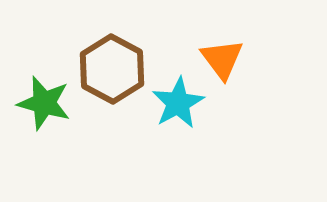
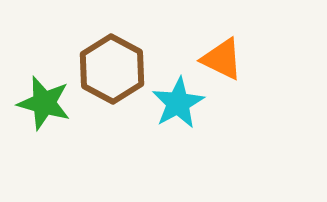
orange triangle: rotated 27 degrees counterclockwise
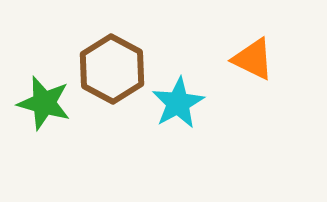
orange triangle: moved 31 px right
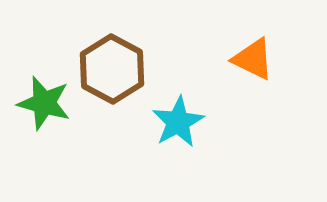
cyan star: moved 19 px down
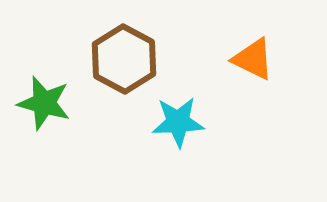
brown hexagon: moved 12 px right, 10 px up
cyan star: rotated 26 degrees clockwise
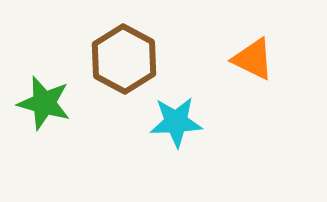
cyan star: moved 2 px left
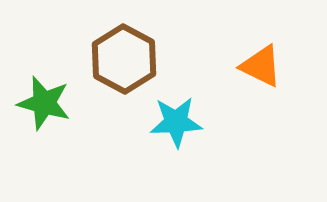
orange triangle: moved 8 px right, 7 px down
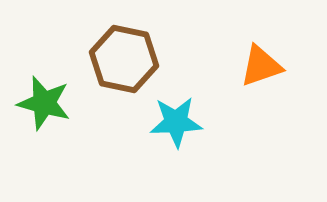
brown hexagon: rotated 16 degrees counterclockwise
orange triangle: rotated 45 degrees counterclockwise
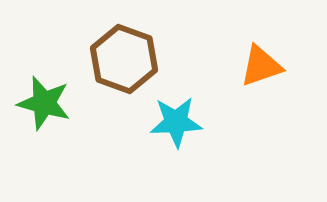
brown hexagon: rotated 8 degrees clockwise
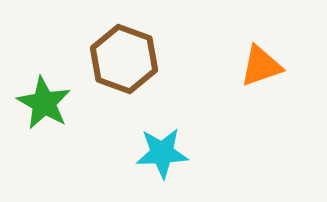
green star: rotated 14 degrees clockwise
cyan star: moved 14 px left, 31 px down
